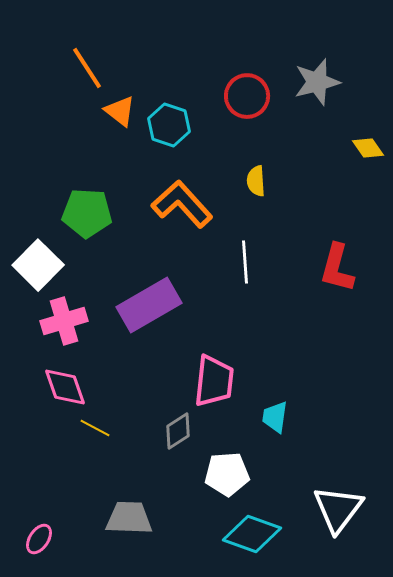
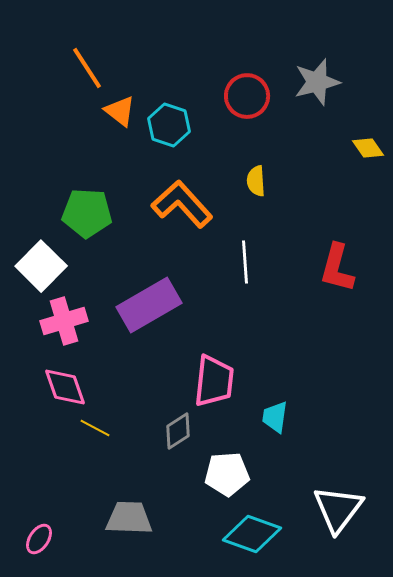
white square: moved 3 px right, 1 px down
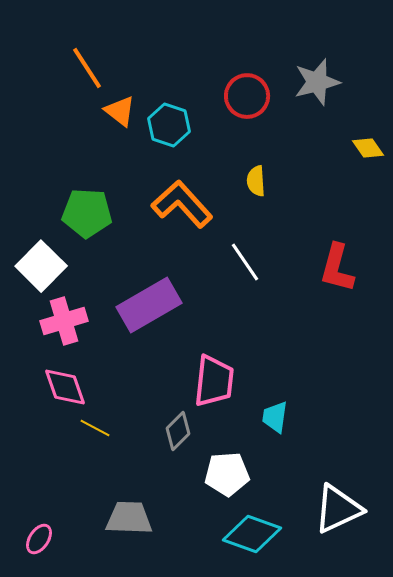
white line: rotated 30 degrees counterclockwise
gray diamond: rotated 12 degrees counterclockwise
white triangle: rotated 28 degrees clockwise
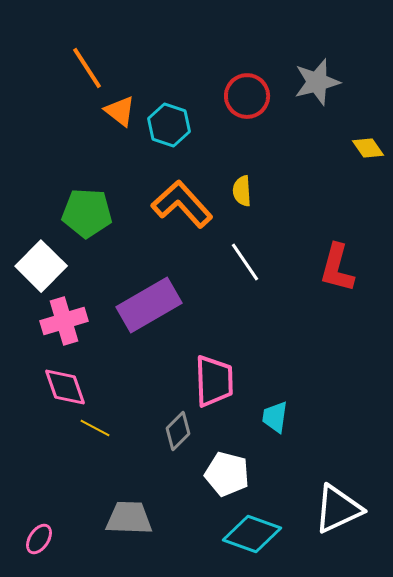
yellow semicircle: moved 14 px left, 10 px down
pink trapezoid: rotated 8 degrees counterclockwise
white pentagon: rotated 18 degrees clockwise
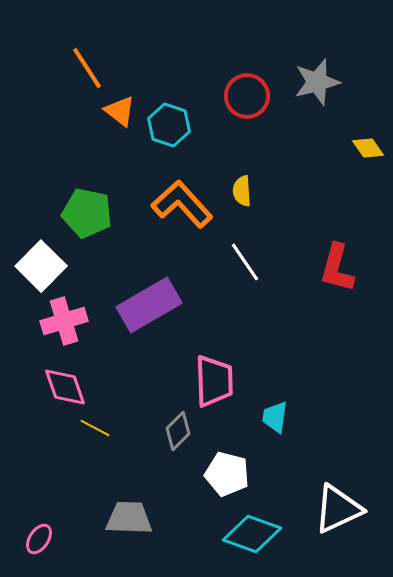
green pentagon: rotated 9 degrees clockwise
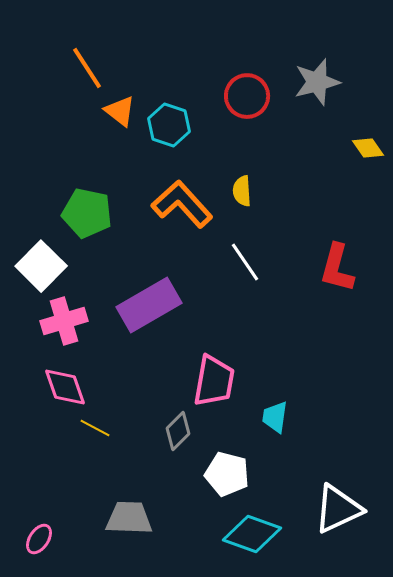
pink trapezoid: rotated 12 degrees clockwise
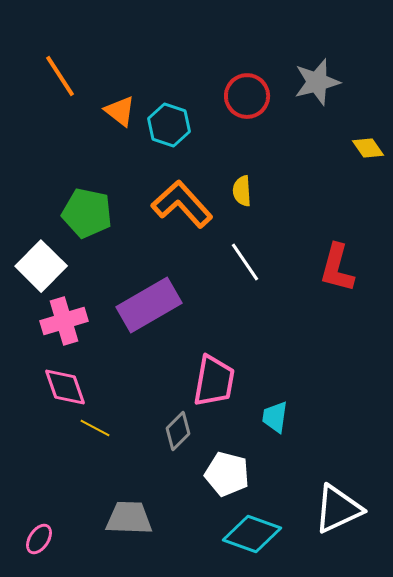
orange line: moved 27 px left, 8 px down
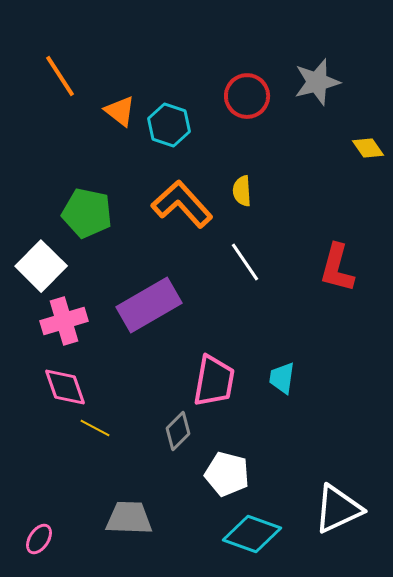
cyan trapezoid: moved 7 px right, 39 px up
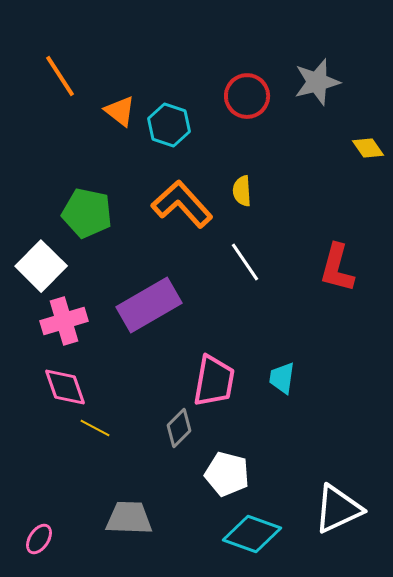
gray diamond: moved 1 px right, 3 px up
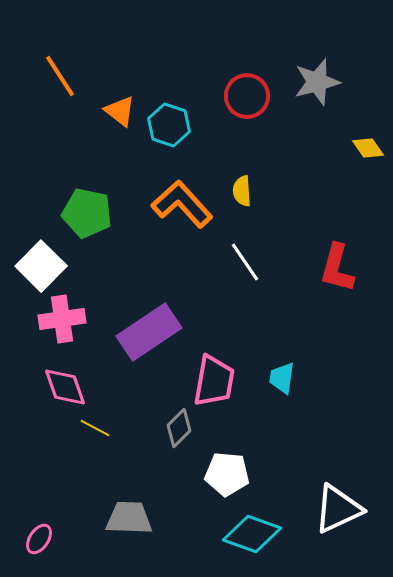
purple rectangle: moved 27 px down; rotated 4 degrees counterclockwise
pink cross: moved 2 px left, 2 px up; rotated 9 degrees clockwise
white pentagon: rotated 9 degrees counterclockwise
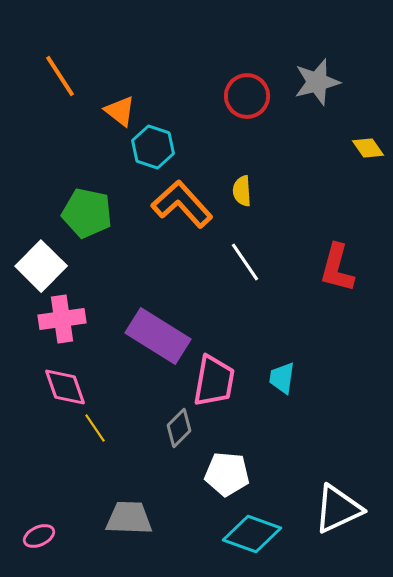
cyan hexagon: moved 16 px left, 22 px down
purple rectangle: moved 9 px right, 4 px down; rotated 66 degrees clockwise
yellow line: rotated 28 degrees clockwise
pink ellipse: moved 3 px up; rotated 32 degrees clockwise
